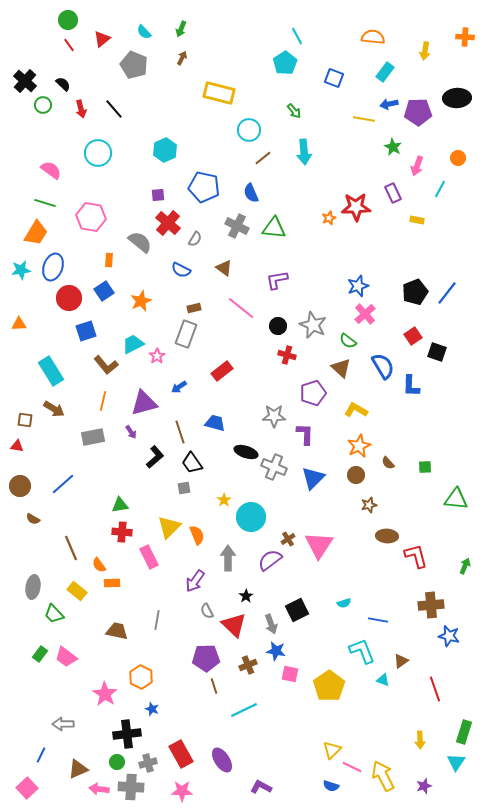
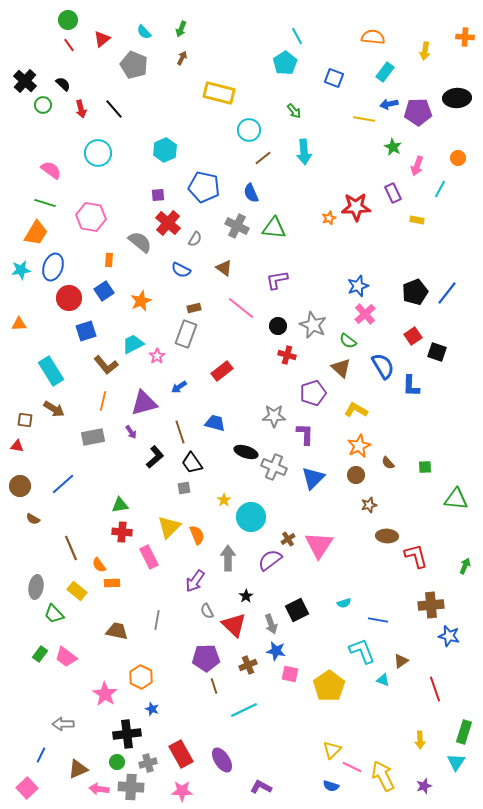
gray ellipse at (33, 587): moved 3 px right
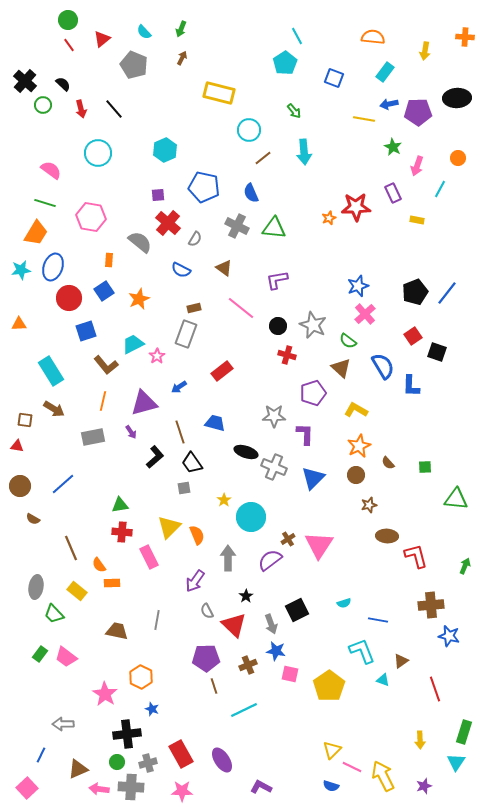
orange star at (141, 301): moved 2 px left, 2 px up
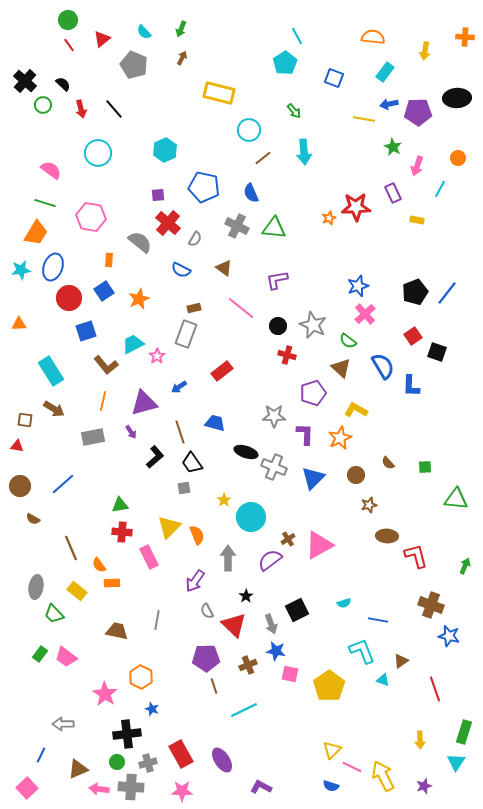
orange star at (359, 446): moved 19 px left, 8 px up
pink triangle at (319, 545): rotated 28 degrees clockwise
brown cross at (431, 605): rotated 25 degrees clockwise
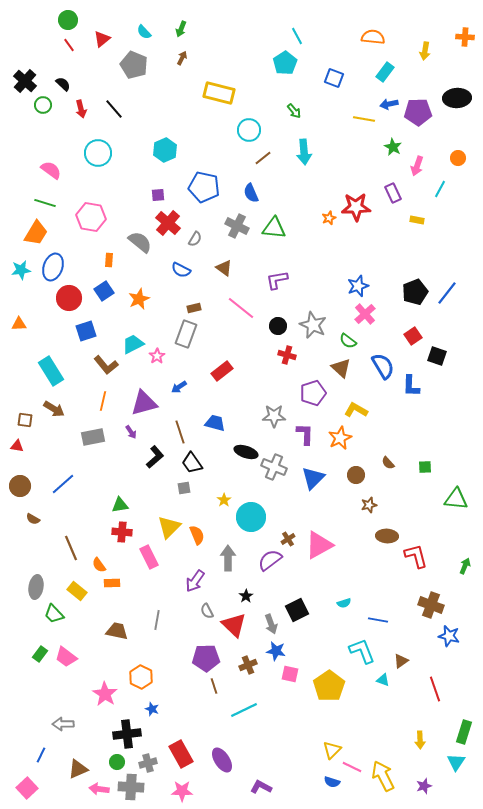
black square at (437, 352): moved 4 px down
blue semicircle at (331, 786): moved 1 px right, 4 px up
